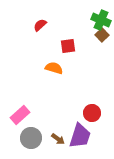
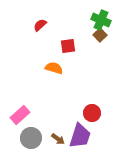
brown square: moved 2 px left
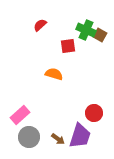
green cross: moved 15 px left, 10 px down
brown square: rotated 16 degrees counterclockwise
orange semicircle: moved 6 px down
red circle: moved 2 px right
gray circle: moved 2 px left, 1 px up
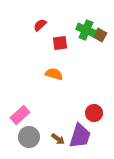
red square: moved 8 px left, 3 px up
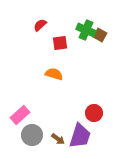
gray circle: moved 3 px right, 2 px up
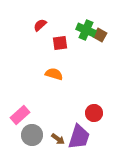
purple trapezoid: moved 1 px left, 1 px down
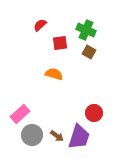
brown square: moved 11 px left, 17 px down
pink rectangle: moved 1 px up
brown arrow: moved 1 px left, 3 px up
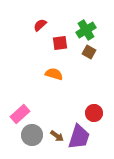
green cross: rotated 36 degrees clockwise
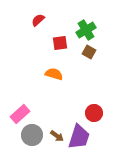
red semicircle: moved 2 px left, 5 px up
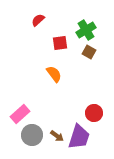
orange semicircle: rotated 36 degrees clockwise
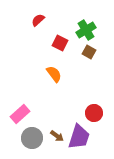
red square: rotated 35 degrees clockwise
gray circle: moved 3 px down
